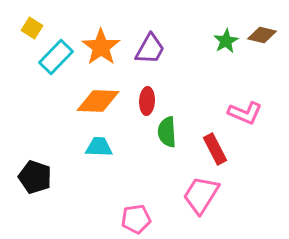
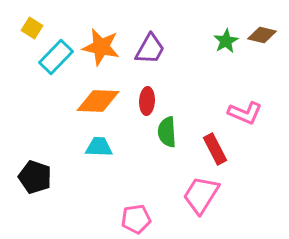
orange star: rotated 24 degrees counterclockwise
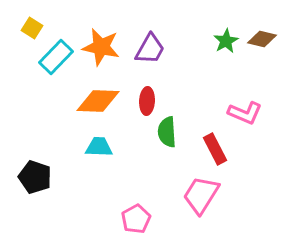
brown diamond: moved 4 px down
pink pentagon: rotated 20 degrees counterclockwise
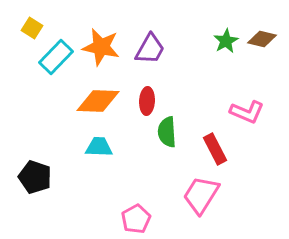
pink L-shape: moved 2 px right, 1 px up
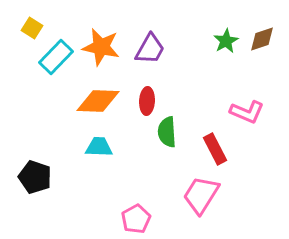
brown diamond: rotated 32 degrees counterclockwise
